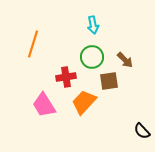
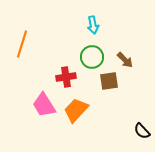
orange line: moved 11 px left
orange trapezoid: moved 8 px left, 8 px down
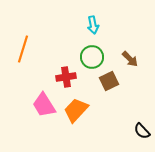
orange line: moved 1 px right, 5 px down
brown arrow: moved 5 px right, 1 px up
brown square: rotated 18 degrees counterclockwise
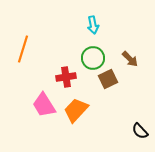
green circle: moved 1 px right, 1 px down
brown square: moved 1 px left, 2 px up
black semicircle: moved 2 px left
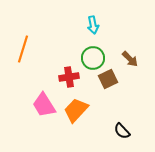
red cross: moved 3 px right
black semicircle: moved 18 px left
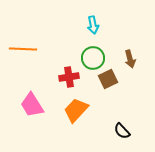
orange line: rotated 76 degrees clockwise
brown arrow: rotated 30 degrees clockwise
pink trapezoid: moved 12 px left
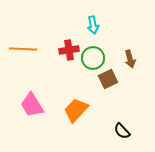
red cross: moved 27 px up
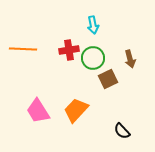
pink trapezoid: moved 6 px right, 6 px down
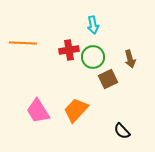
orange line: moved 6 px up
green circle: moved 1 px up
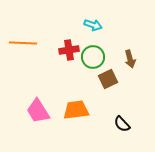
cyan arrow: rotated 60 degrees counterclockwise
orange trapezoid: rotated 40 degrees clockwise
black semicircle: moved 7 px up
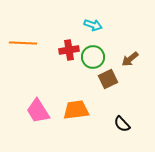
brown arrow: rotated 66 degrees clockwise
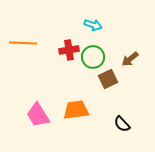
pink trapezoid: moved 4 px down
